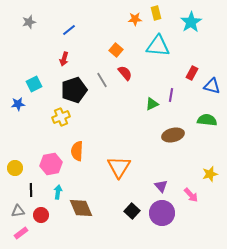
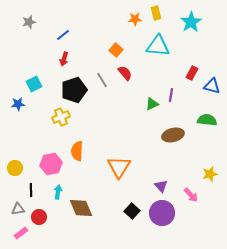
blue line: moved 6 px left, 5 px down
gray triangle: moved 2 px up
red circle: moved 2 px left, 2 px down
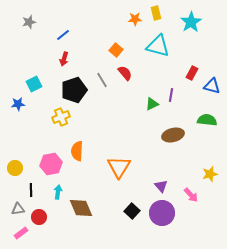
cyan triangle: rotated 10 degrees clockwise
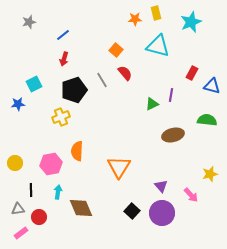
cyan star: rotated 10 degrees clockwise
yellow circle: moved 5 px up
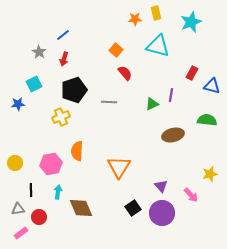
gray star: moved 10 px right, 30 px down; rotated 24 degrees counterclockwise
gray line: moved 7 px right, 22 px down; rotated 56 degrees counterclockwise
black square: moved 1 px right, 3 px up; rotated 14 degrees clockwise
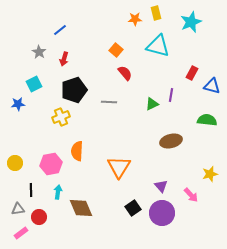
blue line: moved 3 px left, 5 px up
brown ellipse: moved 2 px left, 6 px down
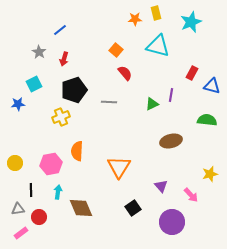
purple circle: moved 10 px right, 9 px down
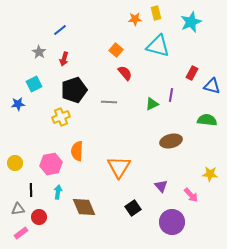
yellow star: rotated 21 degrees clockwise
brown diamond: moved 3 px right, 1 px up
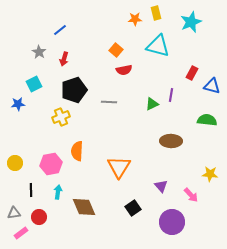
red semicircle: moved 1 px left, 3 px up; rotated 119 degrees clockwise
brown ellipse: rotated 15 degrees clockwise
gray triangle: moved 4 px left, 4 px down
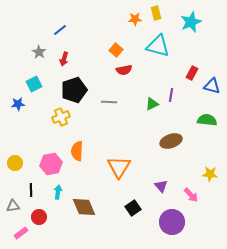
brown ellipse: rotated 20 degrees counterclockwise
gray triangle: moved 1 px left, 7 px up
